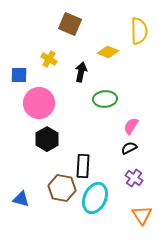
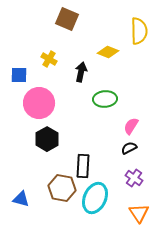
brown square: moved 3 px left, 5 px up
orange triangle: moved 3 px left, 2 px up
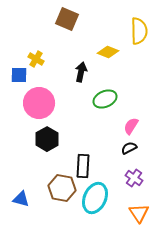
yellow cross: moved 13 px left
green ellipse: rotated 20 degrees counterclockwise
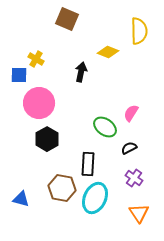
green ellipse: moved 28 px down; rotated 60 degrees clockwise
pink semicircle: moved 13 px up
black rectangle: moved 5 px right, 2 px up
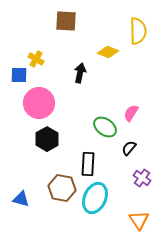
brown square: moved 1 px left, 2 px down; rotated 20 degrees counterclockwise
yellow semicircle: moved 1 px left
black arrow: moved 1 px left, 1 px down
black semicircle: rotated 21 degrees counterclockwise
purple cross: moved 8 px right
orange triangle: moved 7 px down
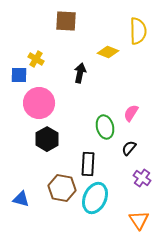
green ellipse: rotated 40 degrees clockwise
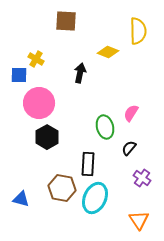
black hexagon: moved 2 px up
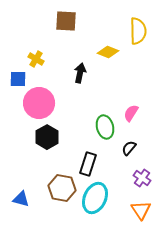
blue square: moved 1 px left, 4 px down
black rectangle: rotated 15 degrees clockwise
orange triangle: moved 2 px right, 10 px up
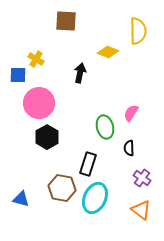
blue square: moved 4 px up
black semicircle: rotated 42 degrees counterclockwise
orange triangle: rotated 20 degrees counterclockwise
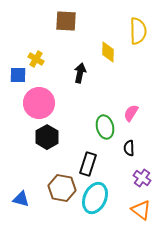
yellow diamond: rotated 70 degrees clockwise
